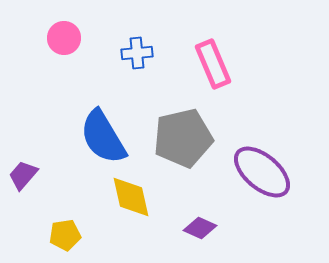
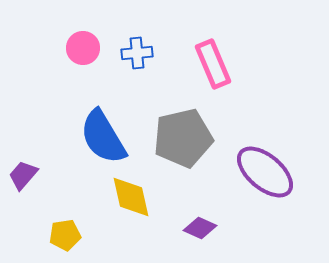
pink circle: moved 19 px right, 10 px down
purple ellipse: moved 3 px right
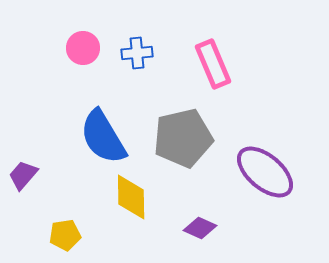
yellow diamond: rotated 12 degrees clockwise
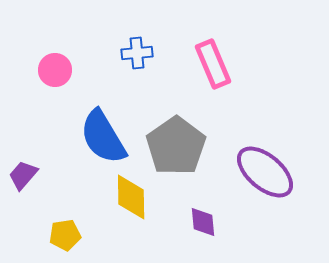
pink circle: moved 28 px left, 22 px down
gray pentagon: moved 7 px left, 8 px down; rotated 22 degrees counterclockwise
purple diamond: moved 3 px right, 6 px up; rotated 60 degrees clockwise
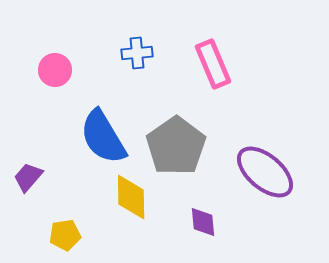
purple trapezoid: moved 5 px right, 2 px down
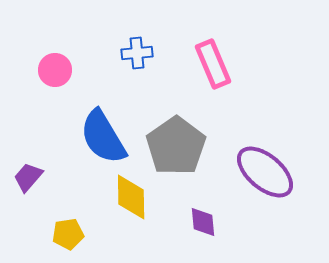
yellow pentagon: moved 3 px right, 1 px up
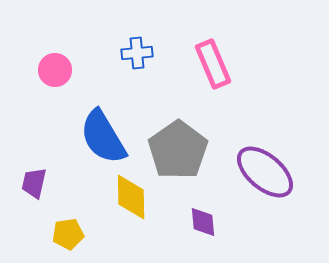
gray pentagon: moved 2 px right, 4 px down
purple trapezoid: moved 6 px right, 6 px down; rotated 28 degrees counterclockwise
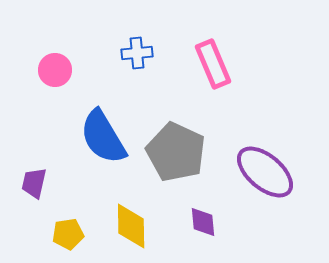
gray pentagon: moved 2 px left, 2 px down; rotated 12 degrees counterclockwise
yellow diamond: moved 29 px down
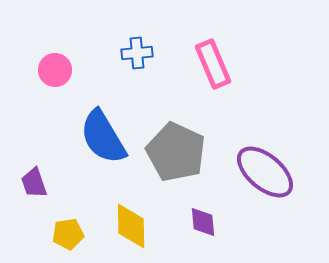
purple trapezoid: rotated 32 degrees counterclockwise
